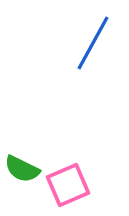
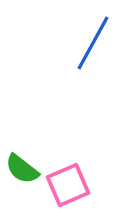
green semicircle: rotated 12 degrees clockwise
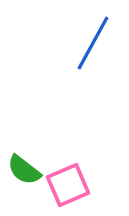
green semicircle: moved 2 px right, 1 px down
